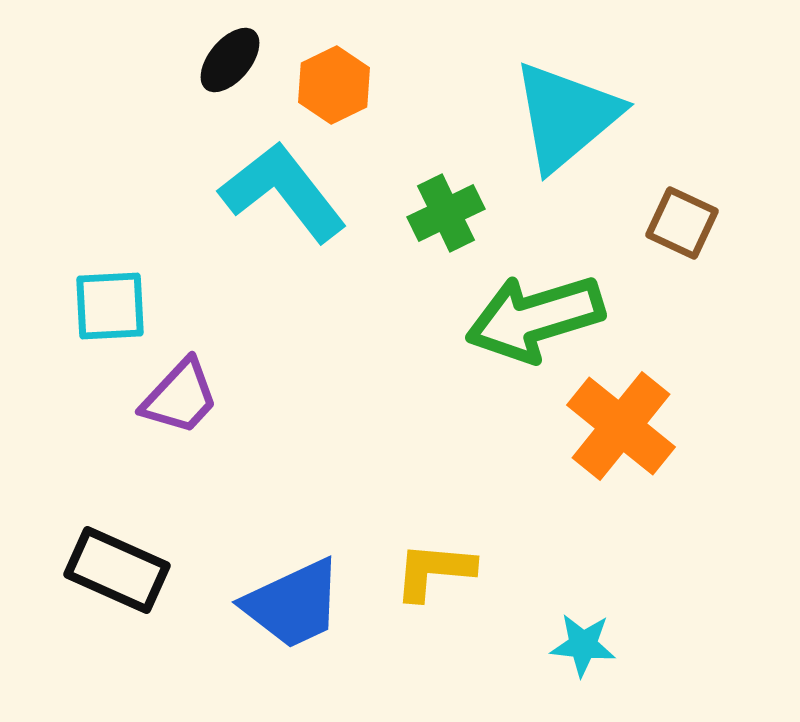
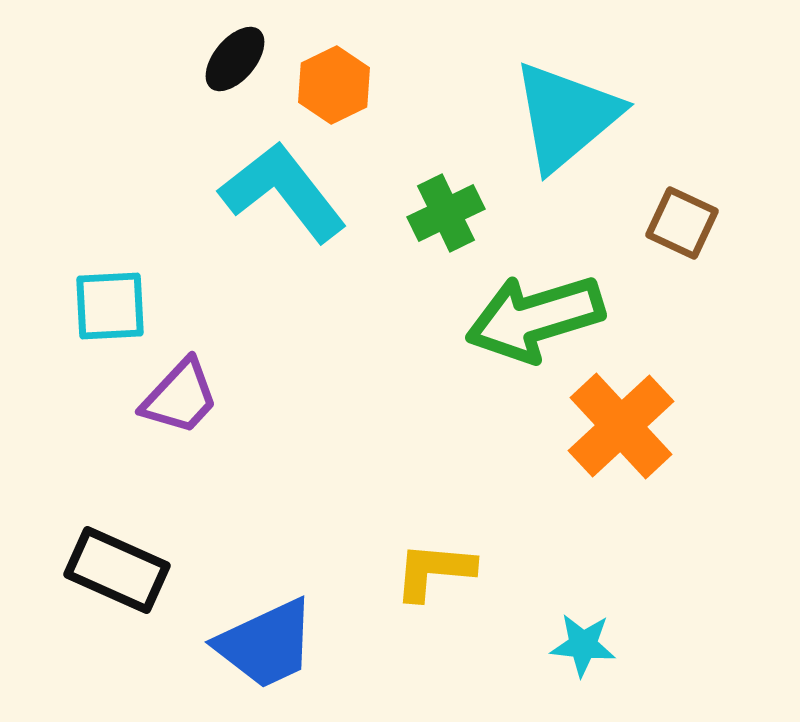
black ellipse: moved 5 px right, 1 px up
orange cross: rotated 8 degrees clockwise
blue trapezoid: moved 27 px left, 40 px down
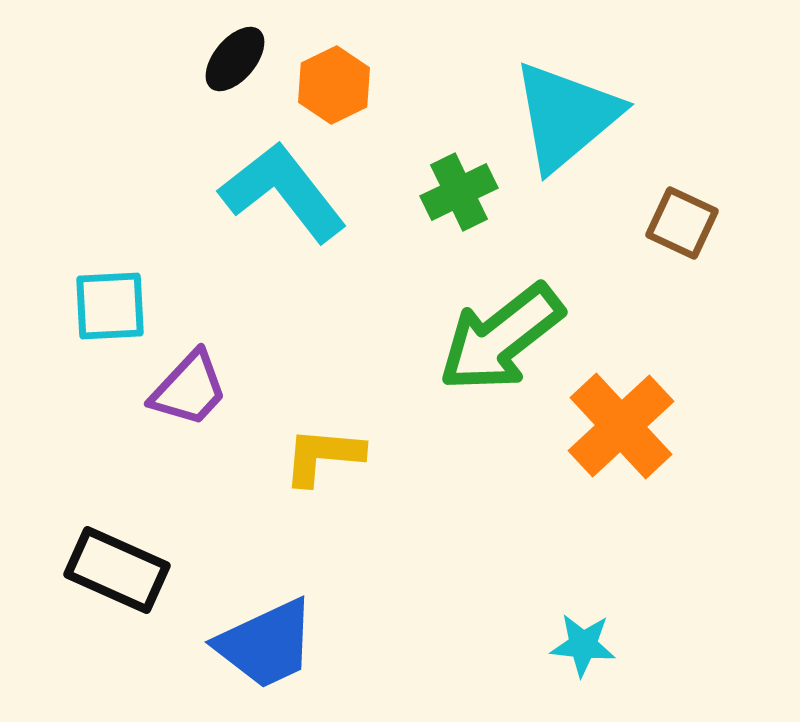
green cross: moved 13 px right, 21 px up
green arrow: moved 34 px left, 20 px down; rotated 21 degrees counterclockwise
purple trapezoid: moved 9 px right, 8 px up
yellow L-shape: moved 111 px left, 115 px up
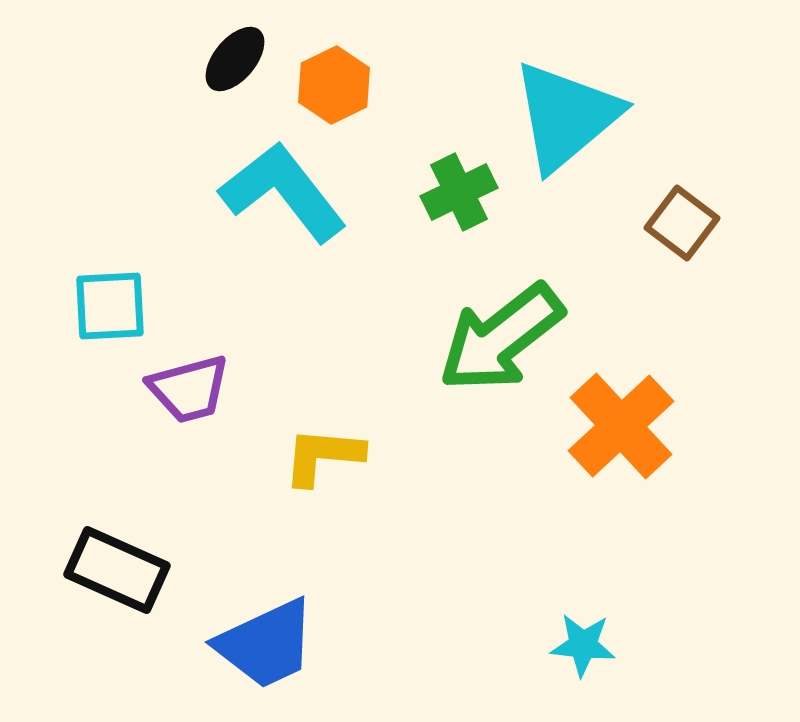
brown square: rotated 12 degrees clockwise
purple trapezoid: rotated 32 degrees clockwise
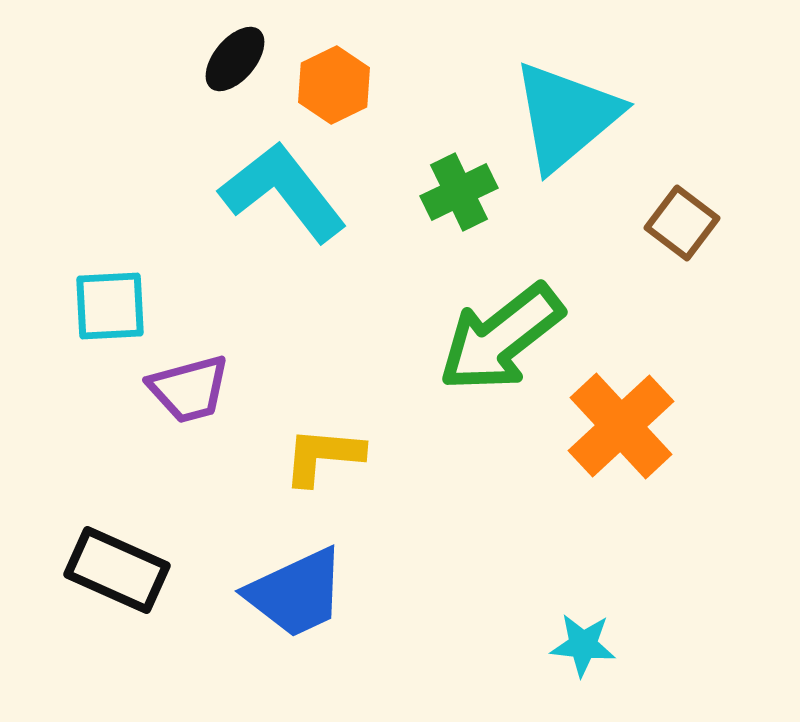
blue trapezoid: moved 30 px right, 51 px up
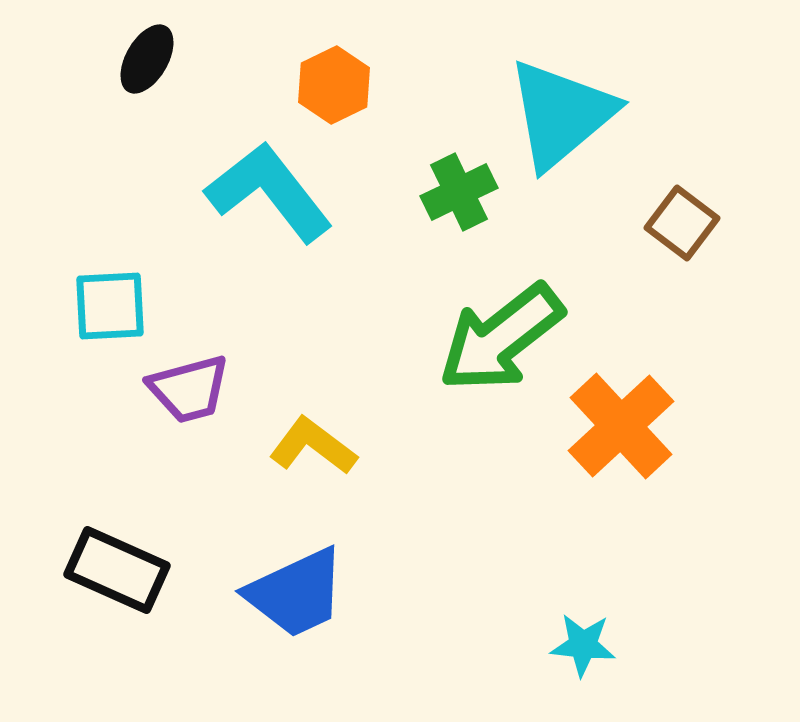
black ellipse: moved 88 px left; rotated 10 degrees counterclockwise
cyan triangle: moved 5 px left, 2 px up
cyan L-shape: moved 14 px left
yellow L-shape: moved 10 px left, 10 px up; rotated 32 degrees clockwise
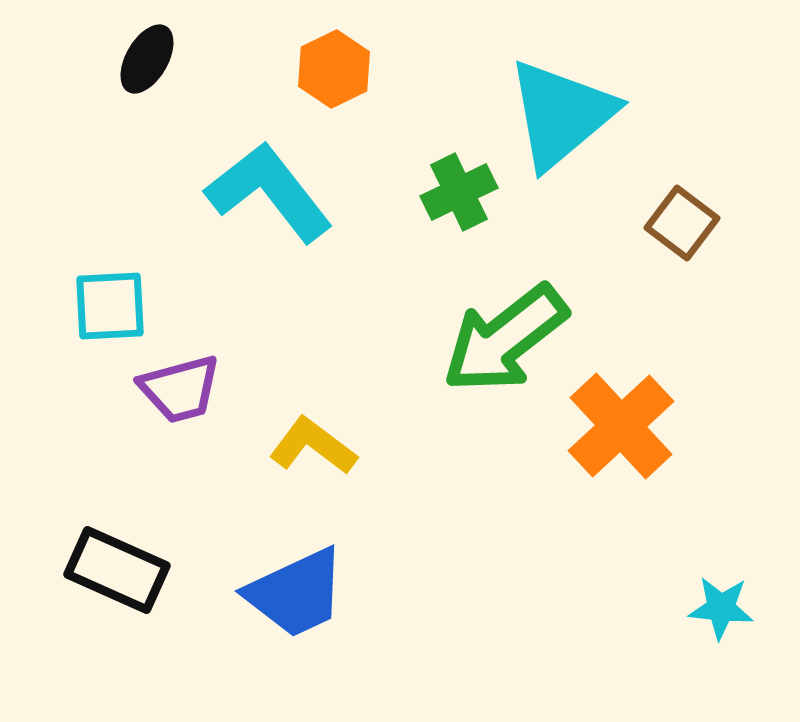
orange hexagon: moved 16 px up
green arrow: moved 4 px right, 1 px down
purple trapezoid: moved 9 px left
cyan star: moved 138 px right, 37 px up
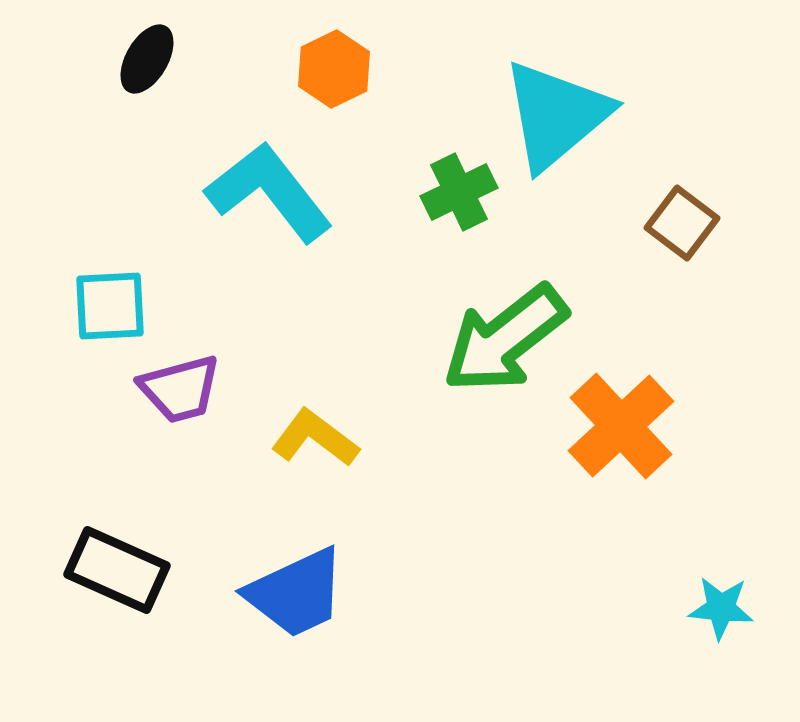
cyan triangle: moved 5 px left, 1 px down
yellow L-shape: moved 2 px right, 8 px up
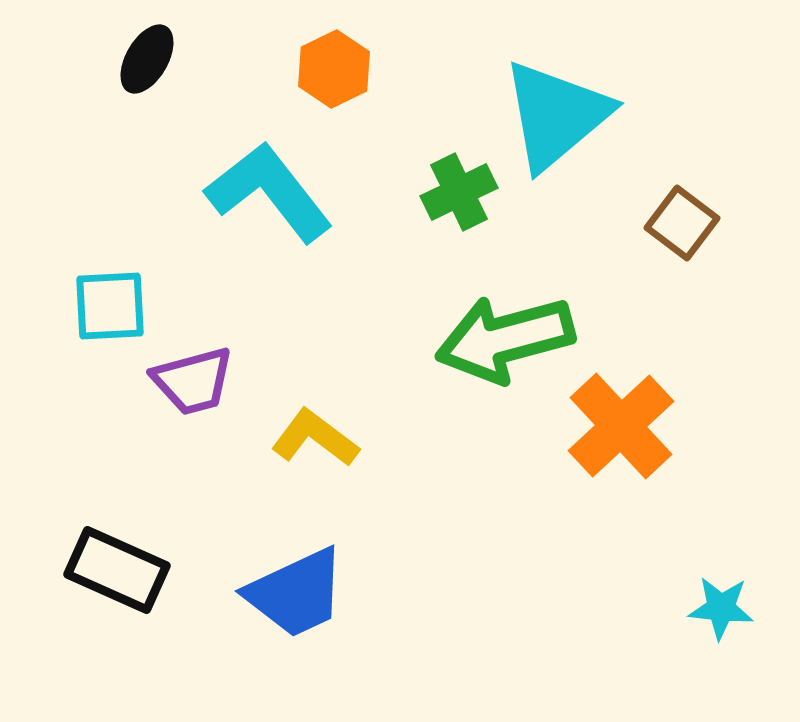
green arrow: rotated 23 degrees clockwise
purple trapezoid: moved 13 px right, 8 px up
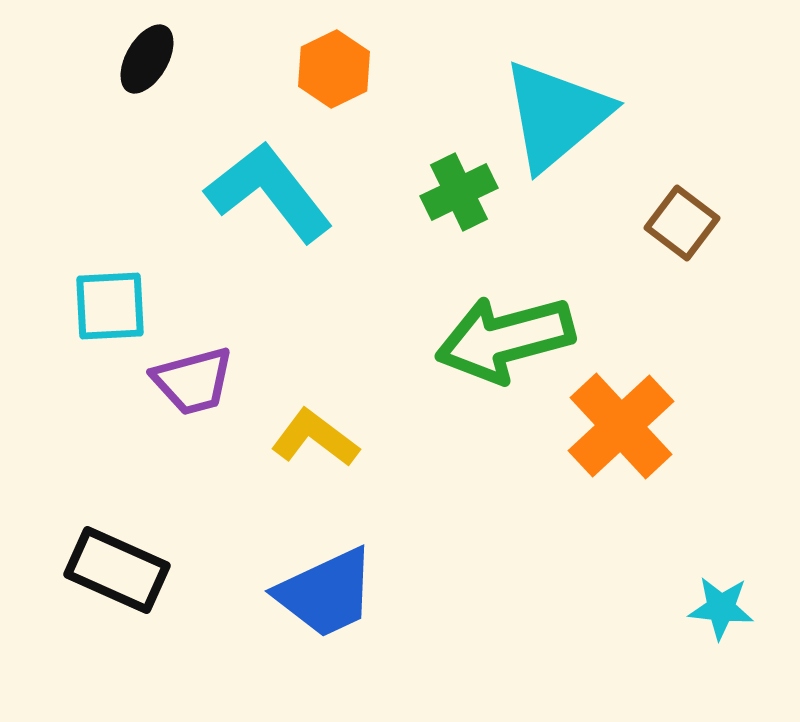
blue trapezoid: moved 30 px right
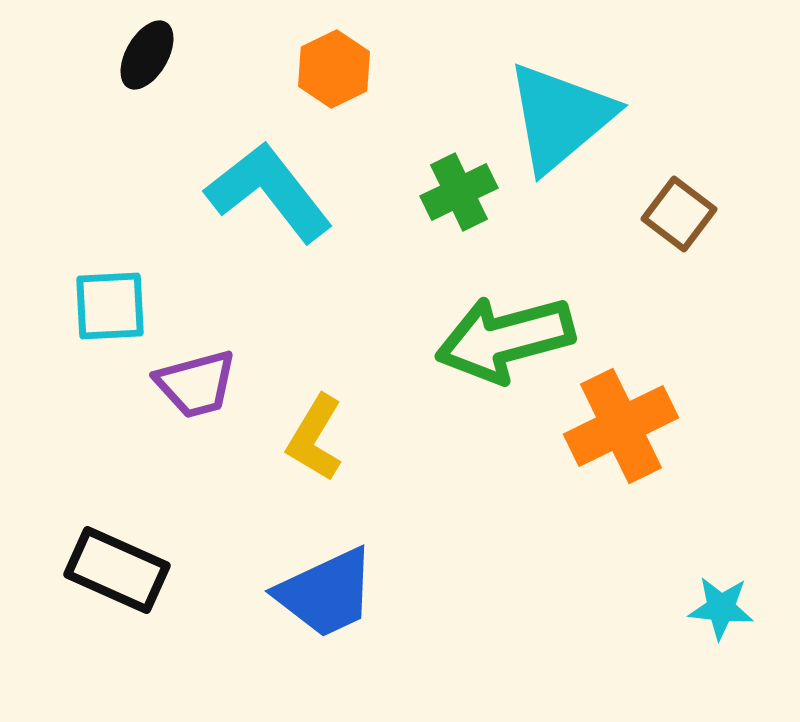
black ellipse: moved 4 px up
cyan triangle: moved 4 px right, 2 px down
brown square: moved 3 px left, 9 px up
purple trapezoid: moved 3 px right, 3 px down
orange cross: rotated 17 degrees clockwise
yellow L-shape: rotated 96 degrees counterclockwise
